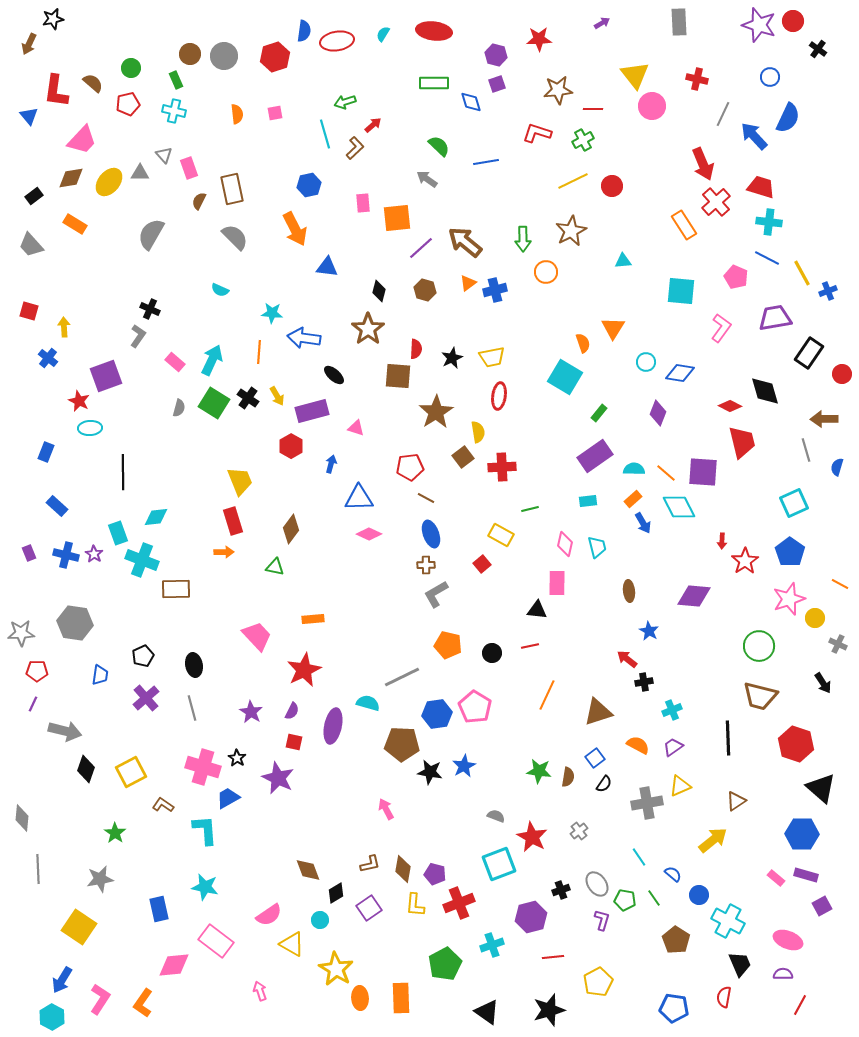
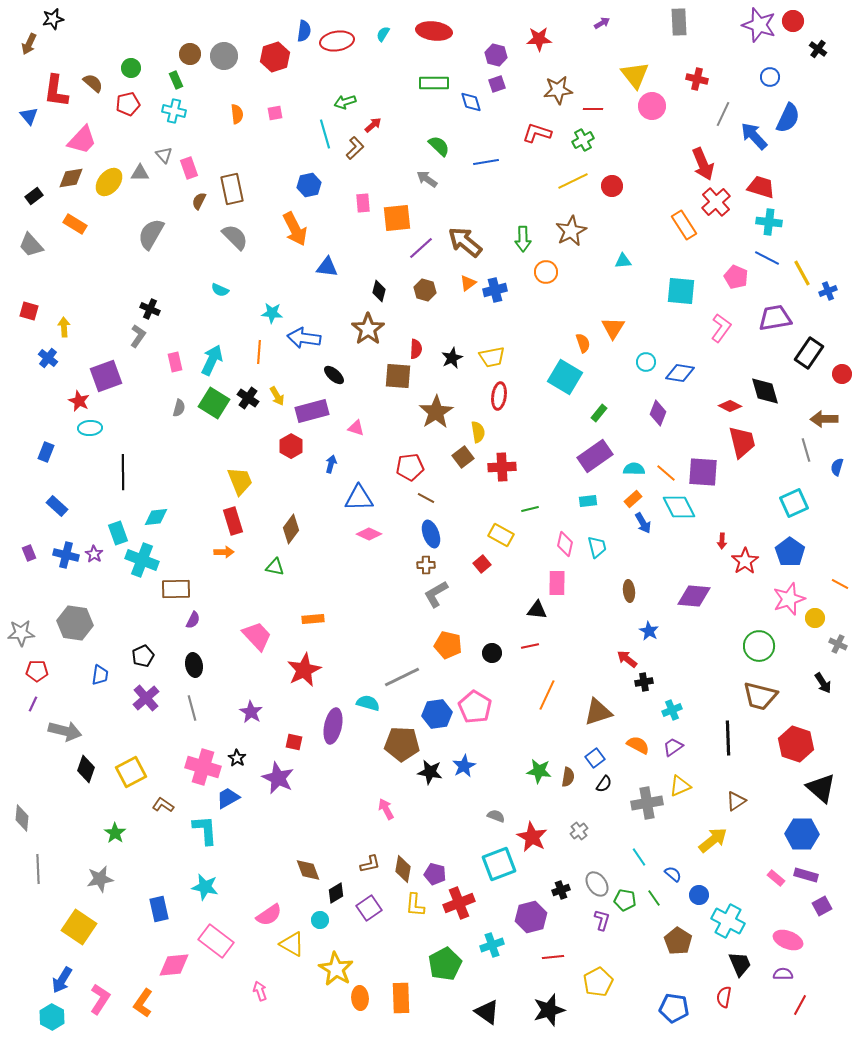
pink rectangle at (175, 362): rotated 36 degrees clockwise
purple semicircle at (292, 711): moved 99 px left, 91 px up
brown pentagon at (676, 940): moved 2 px right, 1 px down
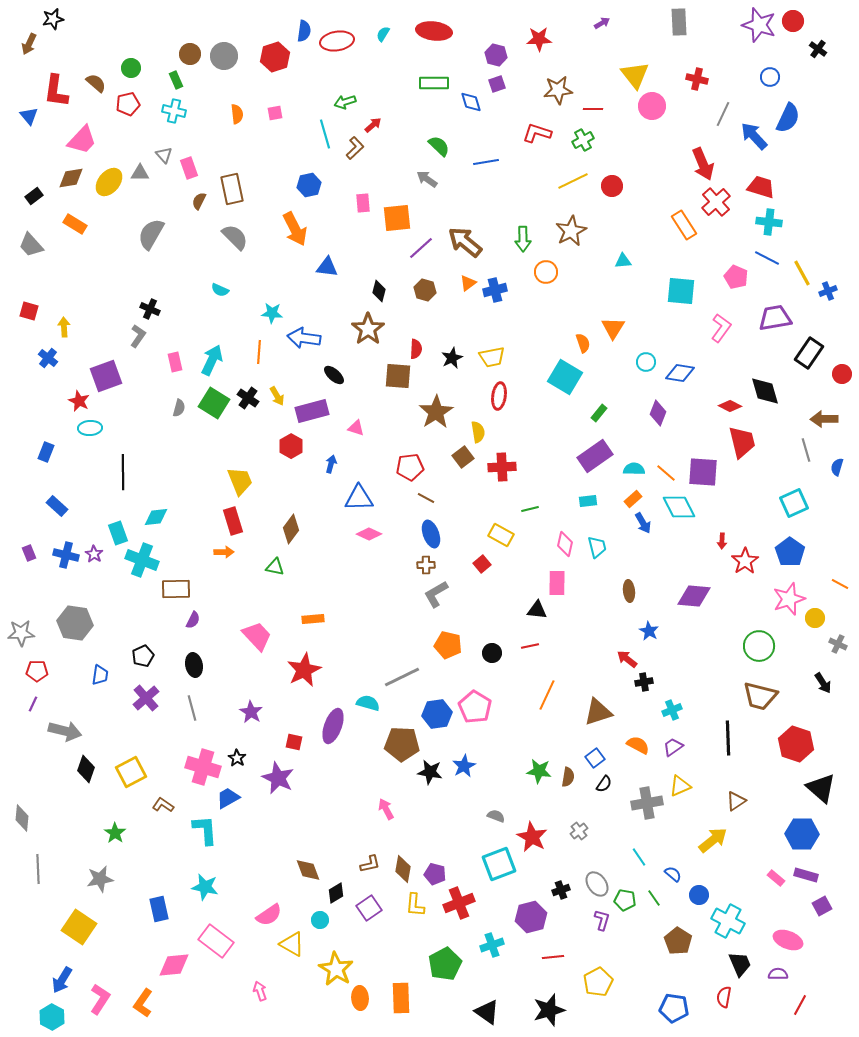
brown semicircle at (93, 83): moved 3 px right
purple ellipse at (333, 726): rotated 8 degrees clockwise
purple semicircle at (783, 974): moved 5 px left
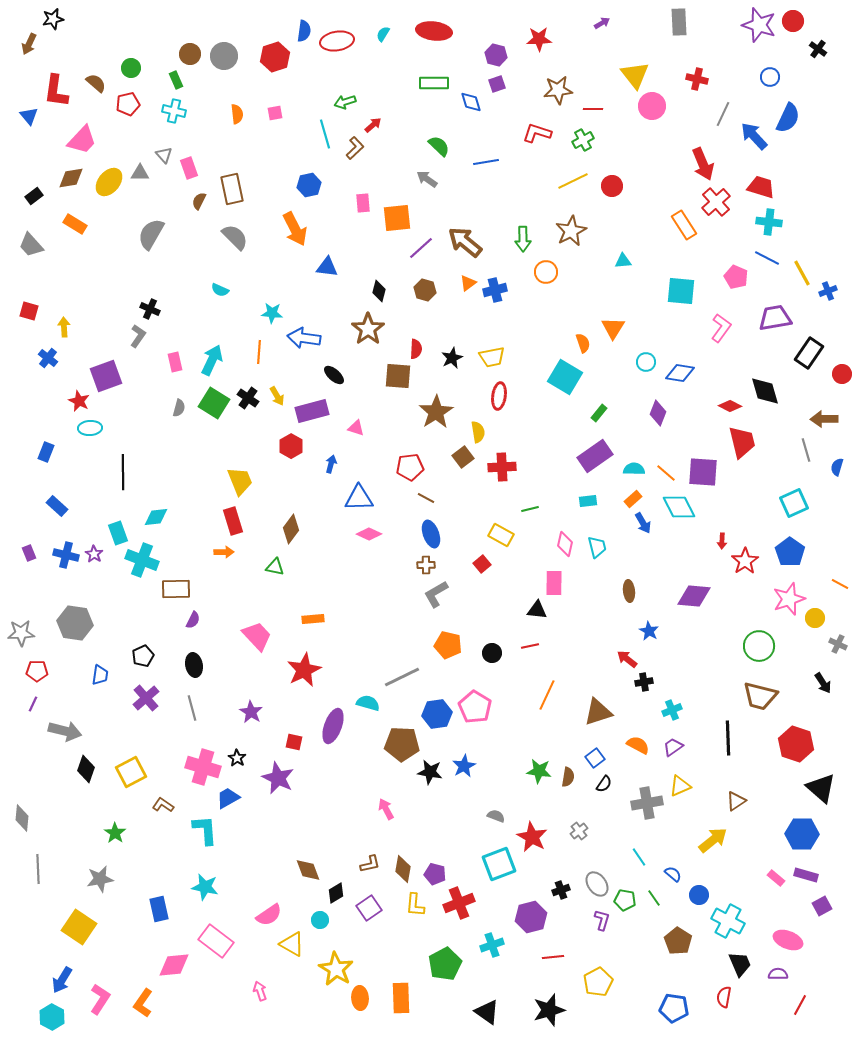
pink rectangle at (557, 583): moved 3 px left
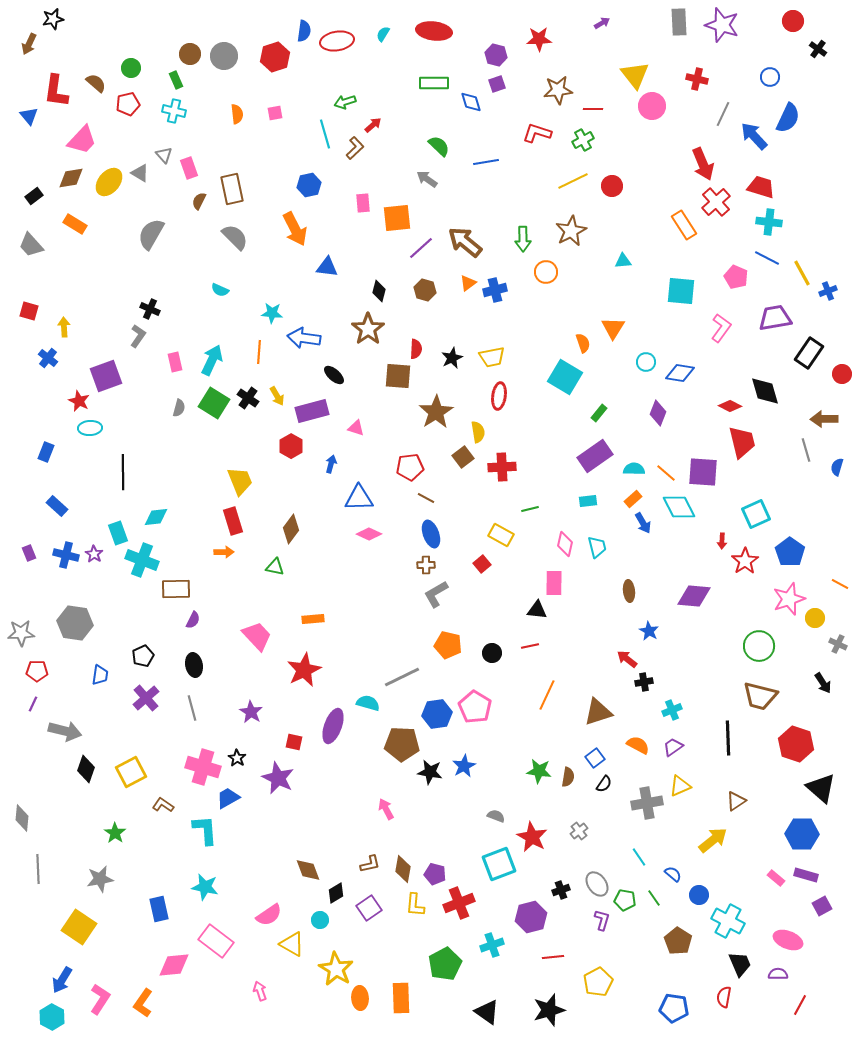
purple star at (759, 25): moved 37 px left
gray triangle at (140, 173): rotated 30 degrees clockwise
cyan square at (794, 503): moved 38 px left, 11 px down
